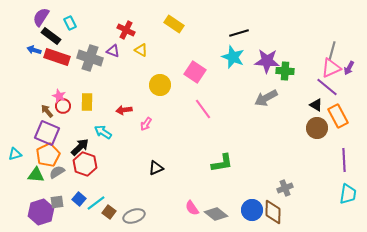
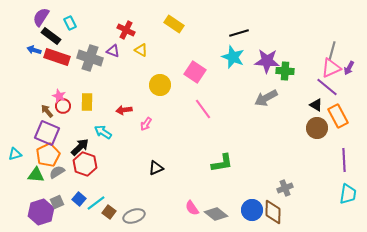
gray square at (57, 202): rotated 16 degrees counterclockwise
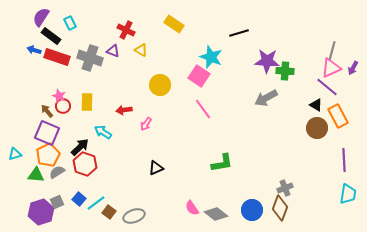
cyan star at (233, 57): moved 22 px left
purple arrow at (349, 68): moved 4 px right
pink square at (195, 72): moved 4 px right, 4 px down
brown diamond at (273, 212): moved 7 px right, 4 px up; rotated 20 degrees clockwise
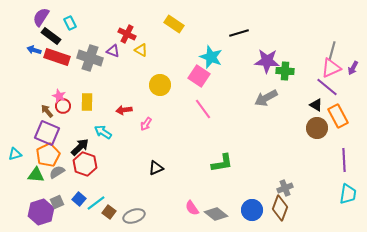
red cross at (126, 30): moved 1 px right, 4 px down
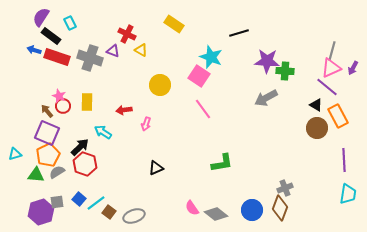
pink arrow at (146, 124): rotated 16 degrees counterclockwise
gray square at (57, 202): rotated 16 degrees clockwise
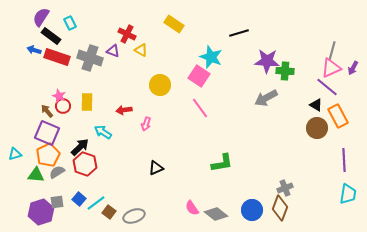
pink line at (203, 109): moved 3 px left, 1 px up
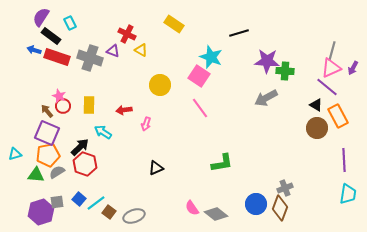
yellow rectangle at (87, 102): moved 2 px right, 3 px down
orange pentagon at (48, 155): rotated 15 degrees clockwise
blue circle at (252, 210): moved 4 px right, 6 px up
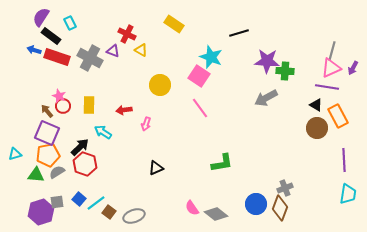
gray cross at (90, 58): rotated 10 degrees clockwise
purple line at (327, 87): rotated 30 degrees counterclockwise
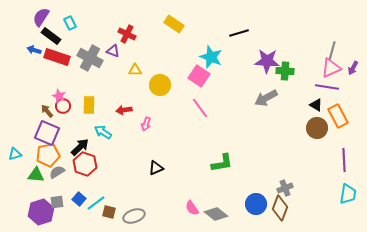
yellow triangle at (141, 50): moved 6 px left, 20 px down; rotated 32 degrees counterclockwise
brown square at (109, 212): rotated 24 degrees counterclockwise
